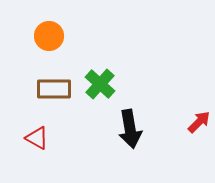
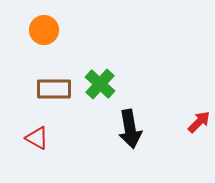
orange circle: moved 5 px left, 6 px up
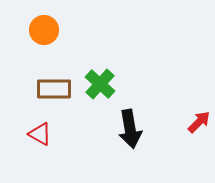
red triangle: moved 3 px right, 4 px up
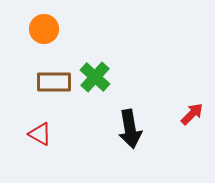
orange circle: moved 1 px up
green cross: moved 5 px left, 7 px up
brown rectangle: moved 7 px up
red arrow: moved 7 px left, 8 px up
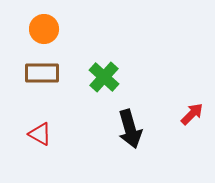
green cross: moved 9 px right
brown rectangle: moved 12 px left, 9 px up
black arrow: rotated 6 degrees counterclockwise
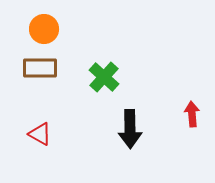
brown rectangle: moved 2 px left, 5 px up
red arrow: rotated 50 degrees counterclockwise
black arrow: rotated 15 degrees clockwise
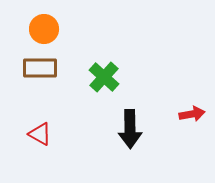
red arrow: rotated 85 degrees clockwise
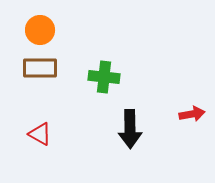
orange circle: moved 4 px left, 1 px down
green cross: rotated 36 degrees counterclockwise
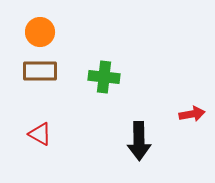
orange circle: moved 2 px down
brown rectangle: moved 3 px down
black arrow: moved 9 px right, 12 px down
